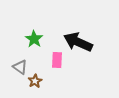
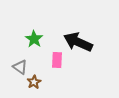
brown star: moved 1 px left, 1 px down
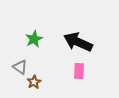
green star: rotated 12 degrees clockwise
pink rectangle: moved 22 px right, 11 px down
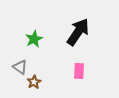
black arrow: moved 10 px up; rotated 100 degrees clockwise
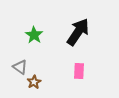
green star: moved 4 px up; rotated 12 degrees counterclockwise
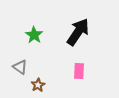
brown star: moved 4 px right, 3 px down
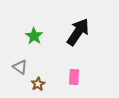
green star: moved 1 px down
pink rectangle: moved 5 px left, 6 px down
brown star: moved 1 px up
